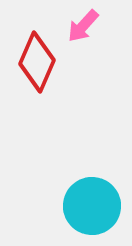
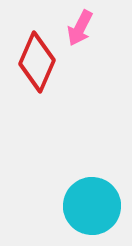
pink arrow: moved 3 px left, 2 px down; rotated 15 degrees counterclockwise
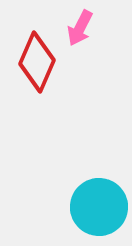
cyan circle: moved 7 px right, 1 px down
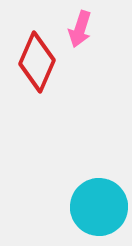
pink arrow: moved 1 px down; rotated 9 degrees counterclockwise
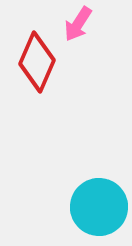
pink arrow: moved 2 px left, 5 px up; rotated 15 degrees clockwise
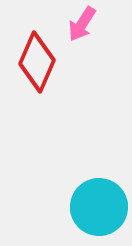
pink arrow: moved 4 px right
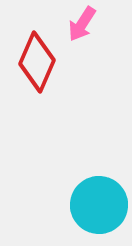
cyan circle: moved 2 px up
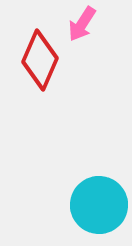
red diamond: moved 3 px right, 2 px up
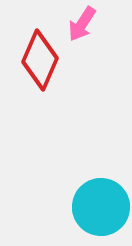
cyan circle: moved 2 px right, 2 px down
